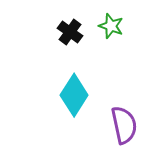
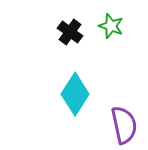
cyan diamond: moved 1 px right, 1 px up
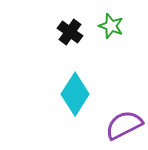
purple semicircle: rotated 105 degrees counterclockwise
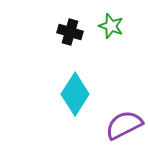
black cross: rotated 20 degrees counterclockwise
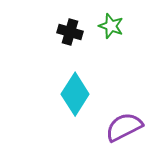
purple semicircle: moved 2 px down
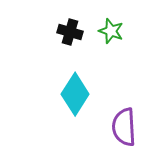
green star: moved 5 px down
purple semicircle: rotated 66 degrees counterclockwise
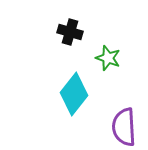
green star: moved 3 px left, 27 px down
cyan diamond: moved 1 px left; rotated 6 degrees clockwise
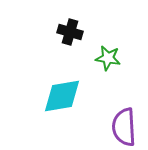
green star: rotated 10 degrees counterclockwise
cyan diamond: moved 12 px left, 2 px down; rotated 42 degrees clockwise
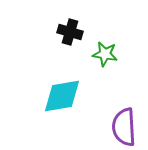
green star: moved 3 px left, 4 px up
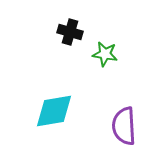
cyan diamond: moved 8 px left, 15 px down
purple semicircle: moved 1 px up
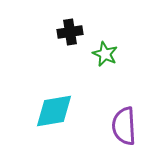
black cross: rotated 25 degrees counterclockwise
green star: rotated 15 degrees clockwise
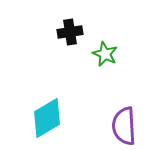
cyan diamond: moved 7 px left, 7 px down; rotated 21 degrees counterclockwise
